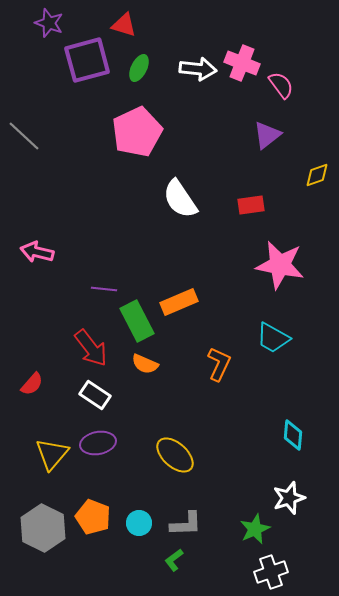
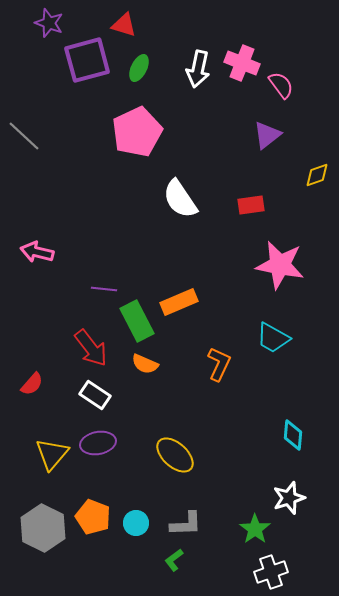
white arrow: rotated 96 degrees clockwise
cyan circle: moved 3 px left
green star: rotated 12 degrees counterclockwise
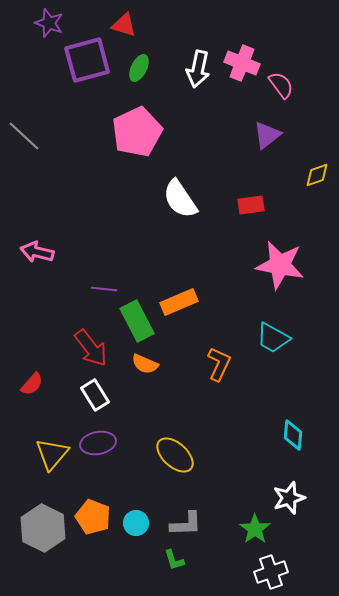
white rectangle: rotated 24 degrees clockwise
green L-shape: rotated 70 degrees counterclockwise
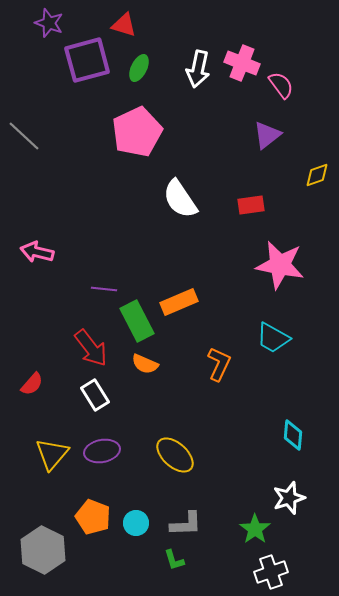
purple ellipse: moved 4 px right, 8 px down
gray hexagon: moved 22 px down
